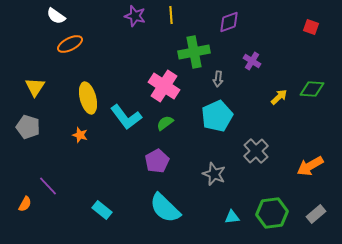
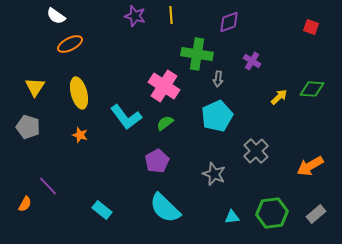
green cross: moved 3 px right, 2 px down; rotated 20 degrees clockwise
yellow ellipse: moved 9 px left, 5 px up
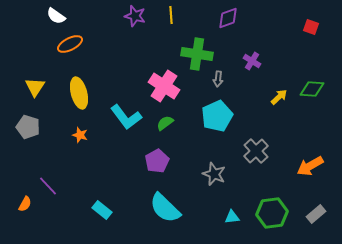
purple diamond: moved 1 px left, 4 px up
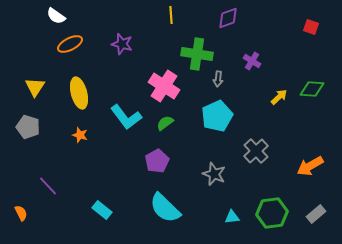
purple star: moved 13 px left, 28 px down
orange semicircle: moved 4 px left, 9 px down; rotated 56 degrees counterclockwise
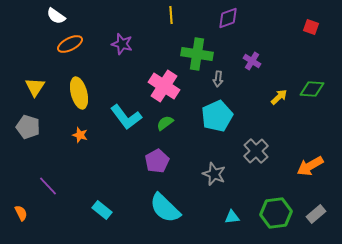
green hexagon: moved 4 px right
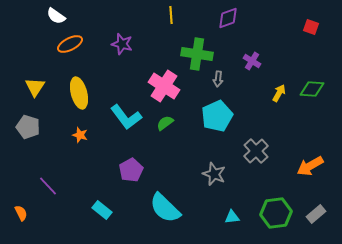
yellow arrow: moved 4 px up; rotated 18 degrees counterclockwise
purple pentagon: moved 26 px left, 9 px down
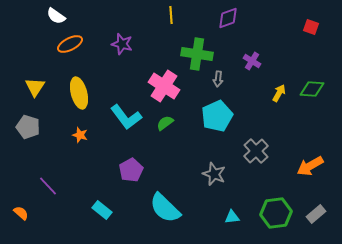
orange semicircle: rotated 21 degrees counterclockwise
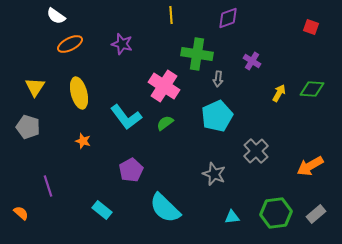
orange star: moved 3 px right, 6 px down
purple line: rotated 25 degrees clockwise
